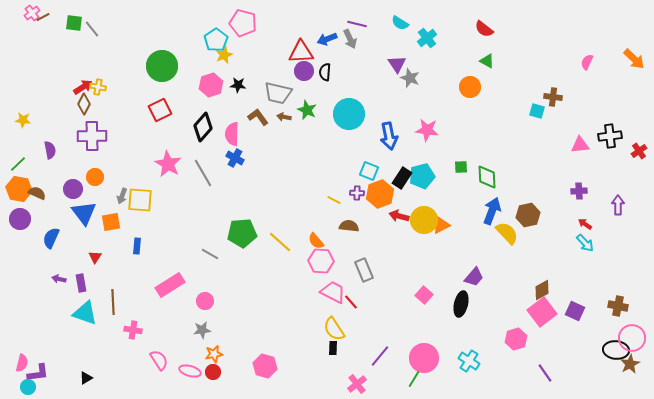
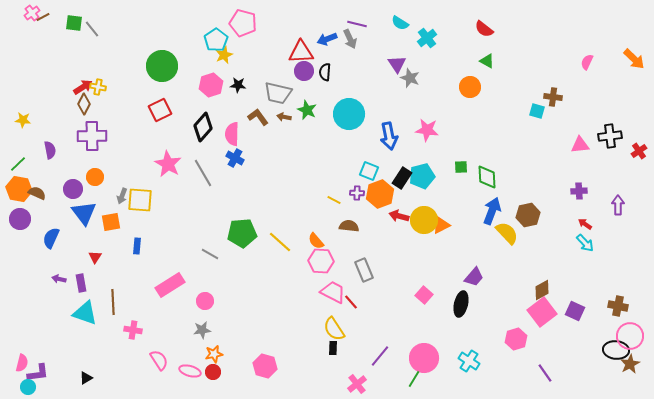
pink circle at (632, 338): moved 2 px left, 2 px up
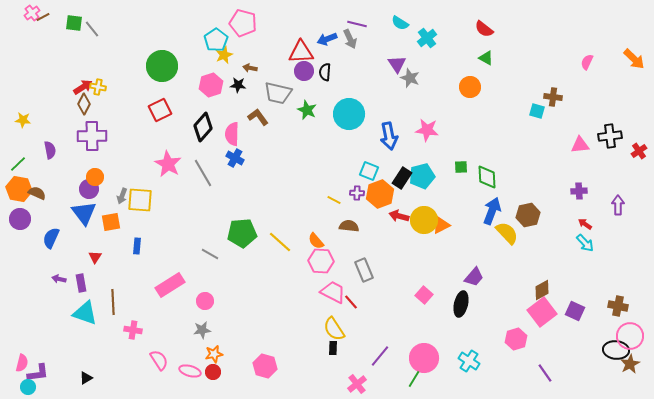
green triangle at (487, 61): moved 1 px left, 3 px up
brown arrow at (284, 117): moved 34 px left, 49 px up
purple circle at (73, 189): moved 16 px right
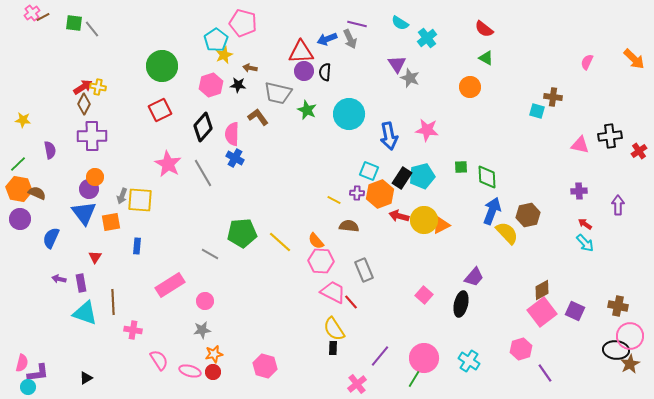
pink triangle at (580, 145): rotated 18 degrees clockwise
pink hexagon at (516, 339): moved 5 px right, 10 px down
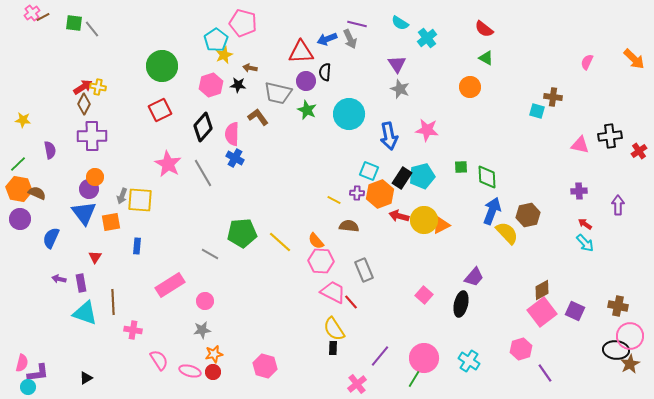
purple circle at (304, 71): moved 2 px right, 10 px down
gray star at (410, 78): moved 10 px left, 11 px down
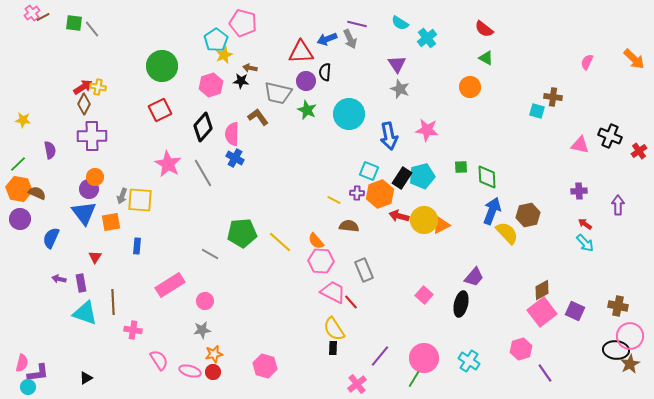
black star at (238, 85): moved 3 px right, 4 px up
black cross at (610, 136): rotated 30 degrees clockwise
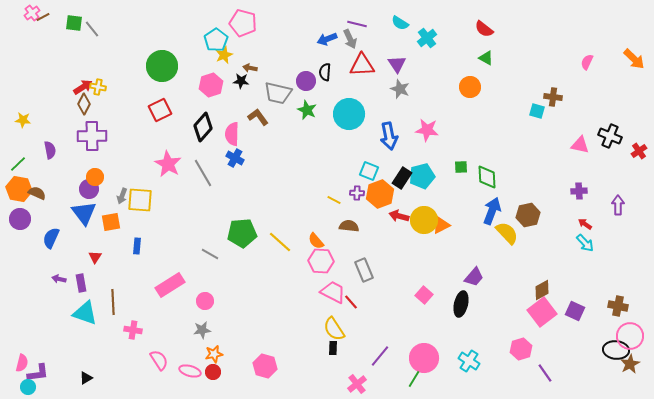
red triangle at (301, 52): moved 61 px right, 13 px down
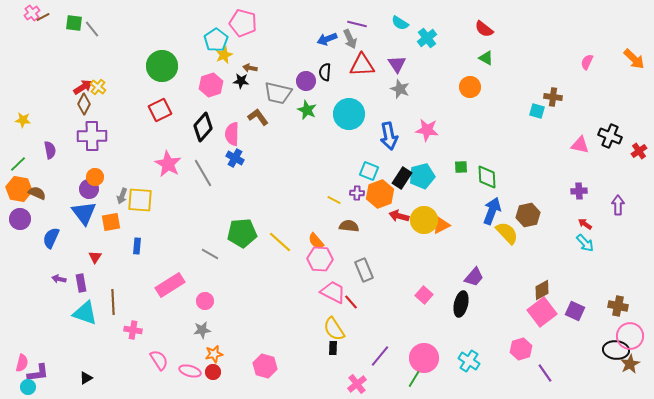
yellow cross at (98, 87): rotated 28 degrees clockwise
pink hexagon at (321, 261): moved 1 px left, 2 px up
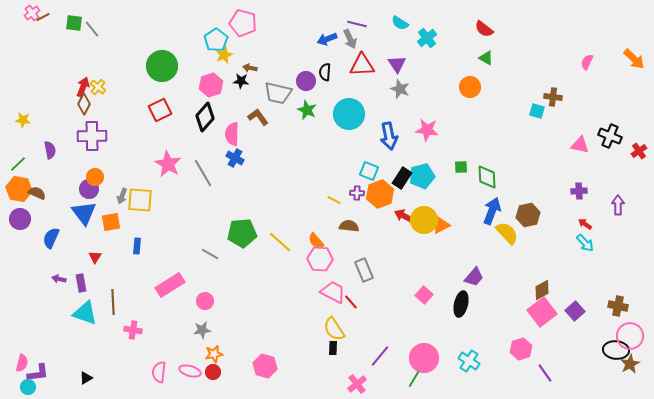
red arrow at (83, 87): rotated 36 degrees counterclockwise
black diamond at (203, 127): moved 2 px right, 10 px up
red arrow at (399, 216): moved 5 px right; rotated 12 degrees clockwise
purple square at (575, 311): rotated 24 degrees clockwise
pink semicircle at (159, 360): moved 12 px down; rotated 140 degrees counterclockwise
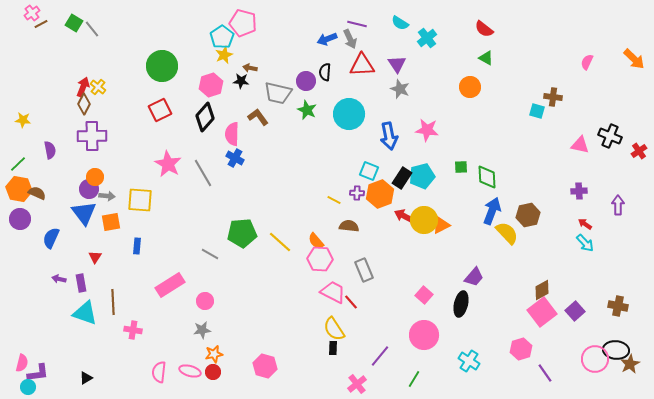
brown line at (43, 17): moved 2 px left, 7 px down
green square at (74, 23): rotated 24 degrees clockwise
cyan pentagon at (216, 40): moved 6 px right, 3 px up
gray arrow at (122, 196): moved 15 px left; rotated 105 degrees counterclockwise
pink circle at (630, 336): moved 35 px left, 23 px down
pink circle at (424, 358): moved 23 px up
